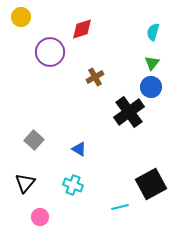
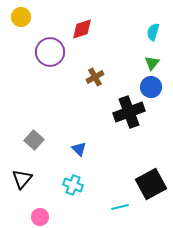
black cross: rotated 16 degrees clockwise
blue triangle: rotated 14 degrees clockwise
black triangle: moved 3 px left, 4 px up
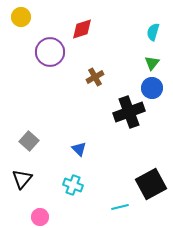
blue circle: moved 1 px right, 1 px down
gray square: moved 5 px left, 1 px down
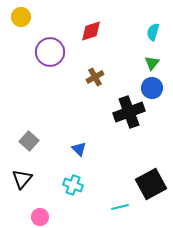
red diamond: moved 9 px right, 2 px down
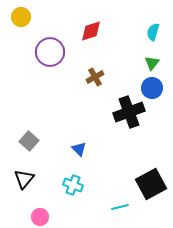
black triangle: moved 2 px right
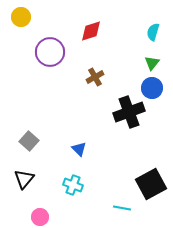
cyan line: moved 2 px right, 1 px down; rotated 24 degrees clockwise
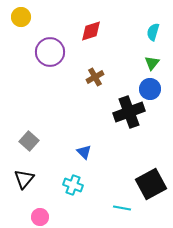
blue circle: moved 2 px left, 1 px down
blue triangle: moved 5 px right, 3 px down
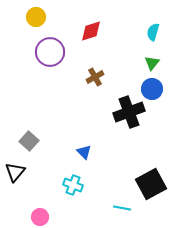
yellow circle: moved 15 px right
blue circle: moved 2 px right
black triangle: moved 9 px left, 7 px up
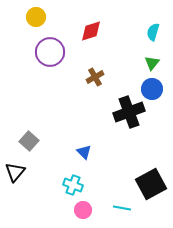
pink circle: moved 43 px right, 7 px up
